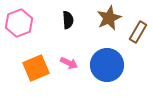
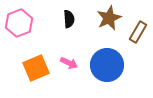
black semicircle: moved 1 px right, 1 px up
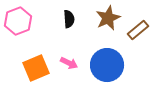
brown star: moved 1 px left
pink hexagon: moved 1 px left, 2 px up
brown rectangle: moved 2 px up; rotated 20 degrees clockwise
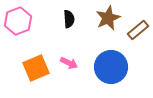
blue circle: moved 4 px right, 2 px down
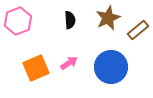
black semicircle: moved 1 px right, 1 px down
pink arrow: rotated 60 degrees counterclockwise
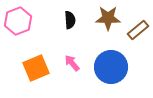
brown star: rotated 25 degrees clockwise
pink arrow: moved 3 px right; rotated 96 degrees counterclockwise
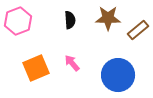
blue circle: moved 7 px right, 8 px down
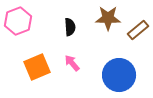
black semicircle: moved 7 px down
orange square: moved 1 px right, 1 px up
blue circle: moved 1 px right
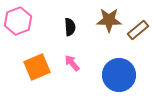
brown star: moved 1 px right, 2 px down
